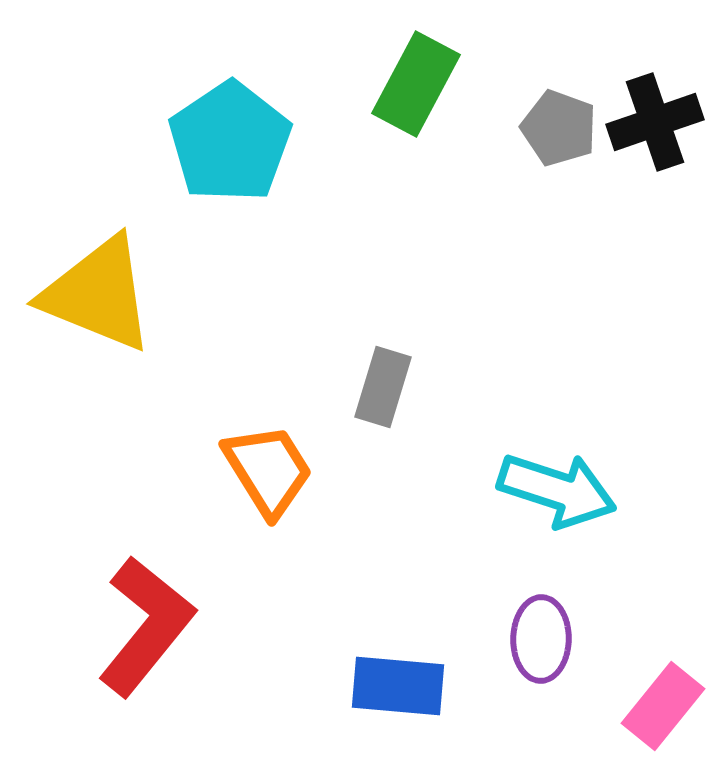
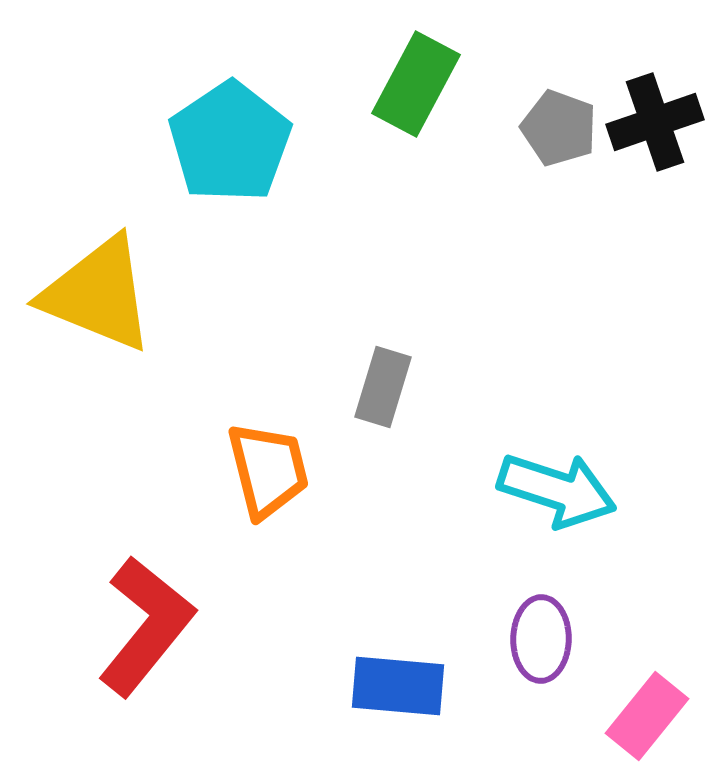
orange trapezoid: rotated 18 degrees clockwise
pink rectangle: moved 16 px left, 10 px down
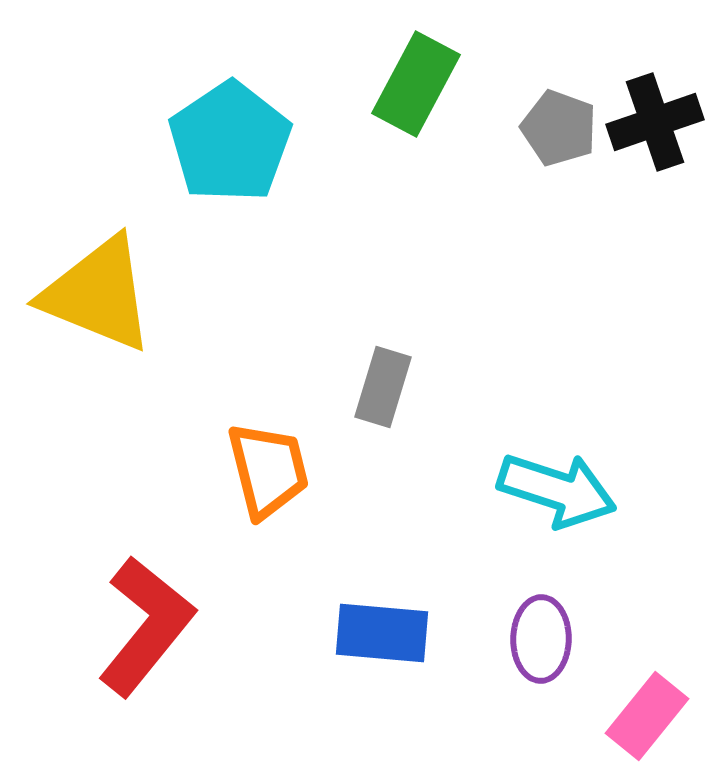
blue rectangle: moved 16 px left, 53 px up
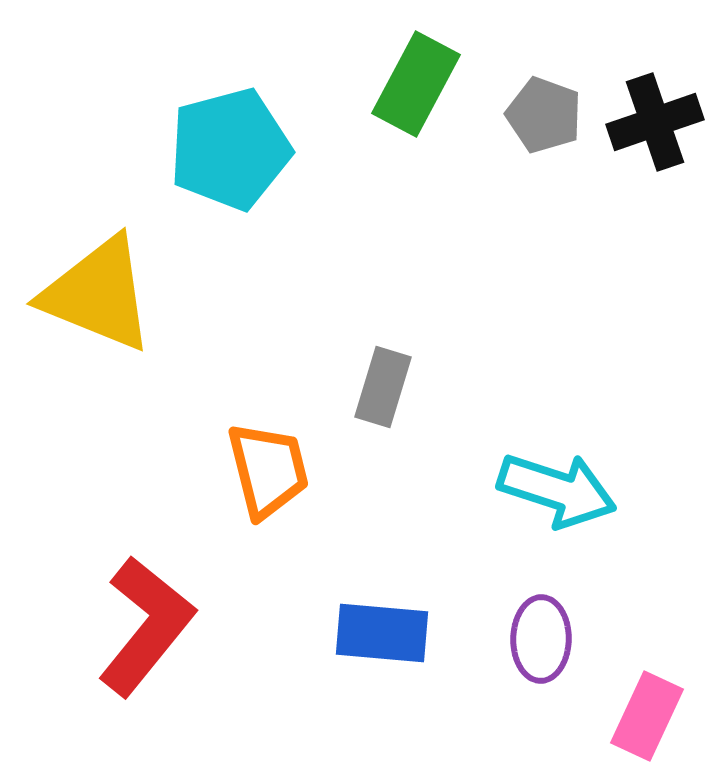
gray pentagon: moved 15 px left, 13 px up
cyan pentagon: moved 7 px down; rotated 19 degrees clockwise
pink rectangle: rotated 14 degrees counterclockwise
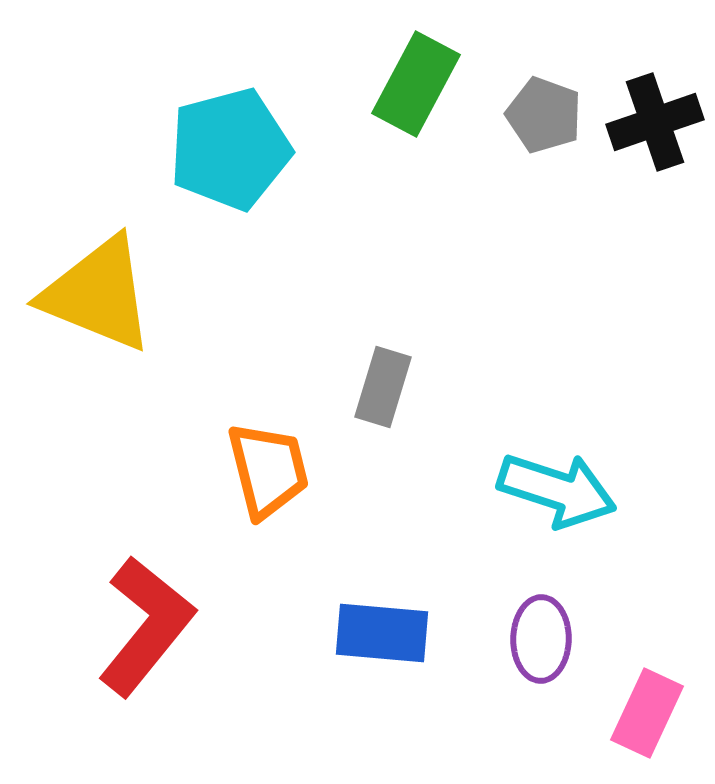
pink rectangle: moved 3 px up
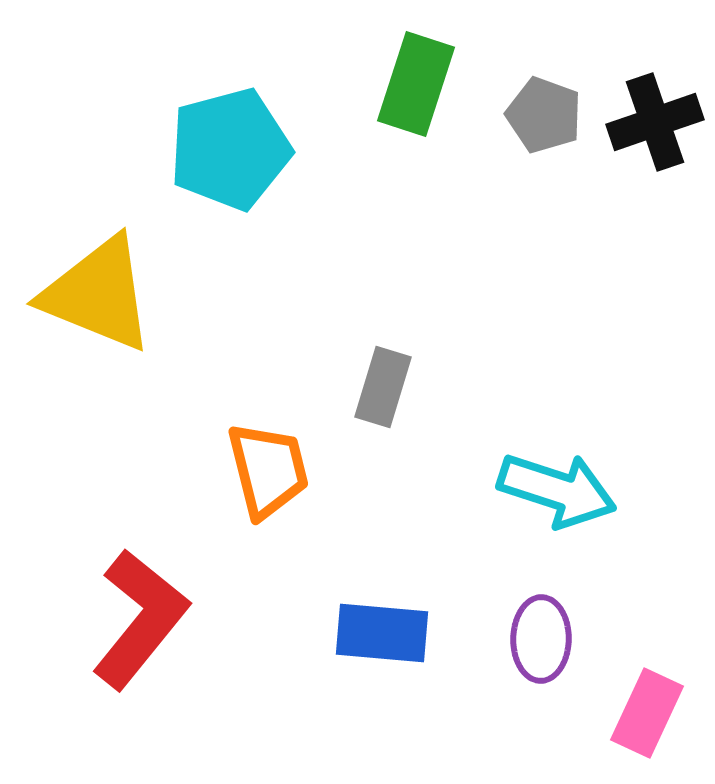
green rectangle: rotated 10 degrees counterclockwise
red L-shape: moved 6 px left, 7 px up
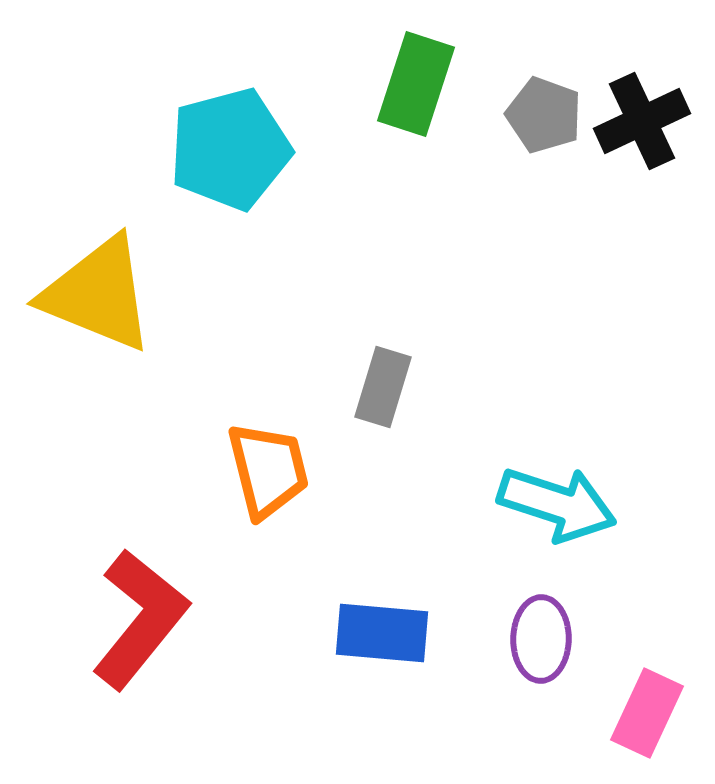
black cross: moved 13 px left, 1 px up; rotated 6 degrees counterclockwise
cyan arrow: moved 14 px down
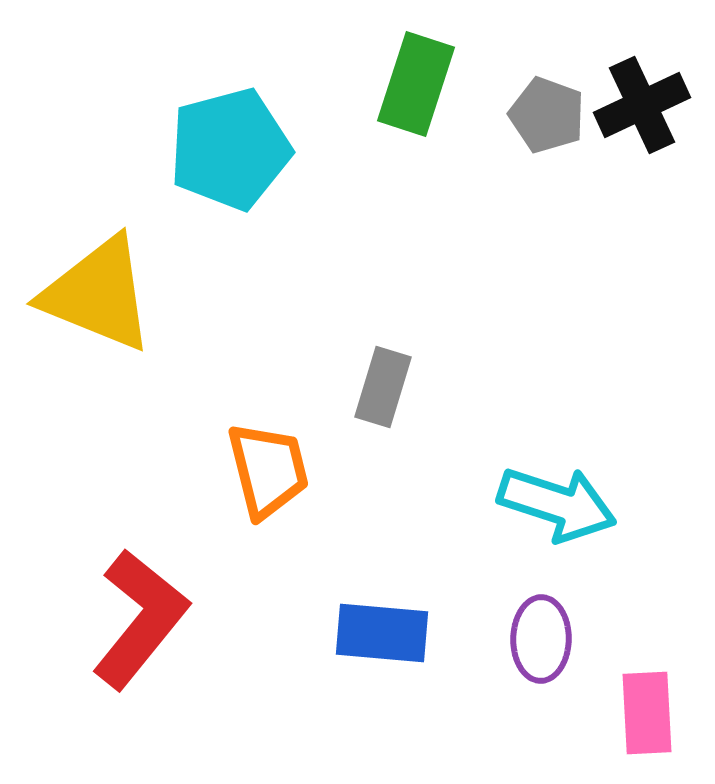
gray pentagon: moved 3 px right
black cross: moved 16 px up
pink rectangle: rotated 28 degrees counterclockwise
